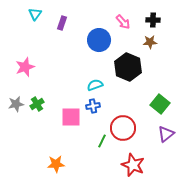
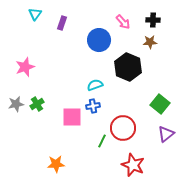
pink square: moved 1 px right
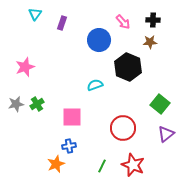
blue cross: moved 24 px left, 40 px down
green line: moved 25 px down
orange star: rotated 18 degrees counterclockwise
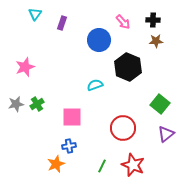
brown star: moved 6 px right, 1 px up
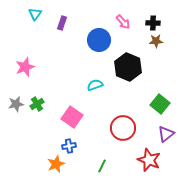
black cross: moved 3 px down
pink square: rotated 35 degrees clockwise
red star: moved 16 px right, 5 px up
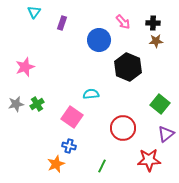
cyan triangle: moved 1 px left, 2 px up
cyan semicircle: moved 4 px left, 9 px down; rotated 14 degrees clockwise
blue cross: rotated 24 degrees clockwise
red star: rotated 25 degrees counterclockwise
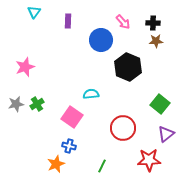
purple rectangle: moved 6 px right, 2 px up; rotated 16 degrees counterclockwise
blue circle: moved 2 px right
